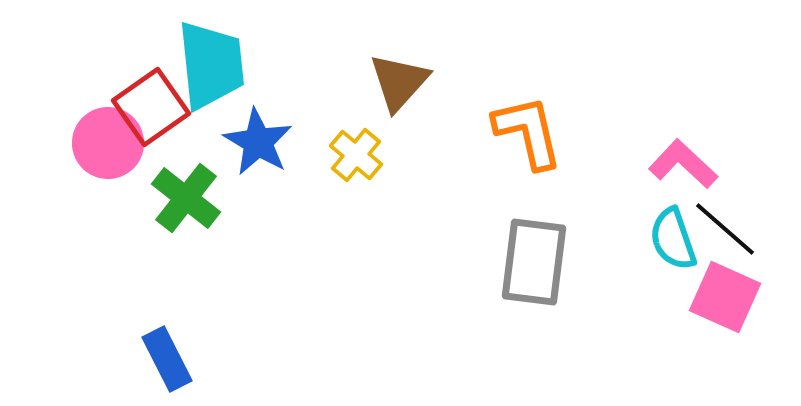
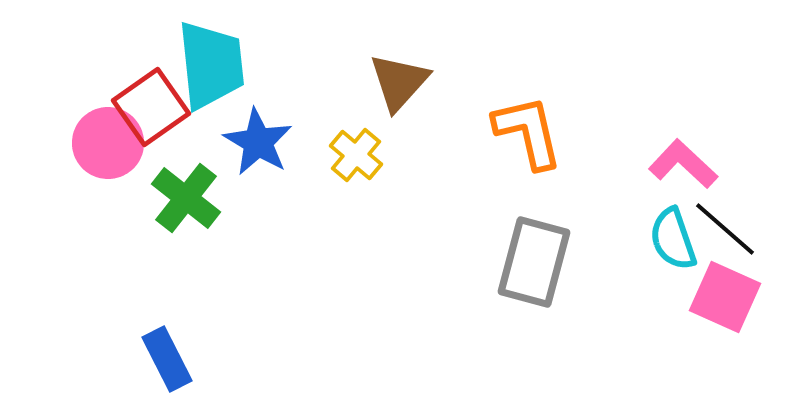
gray rectangle: rotated 8 degrees clockwise
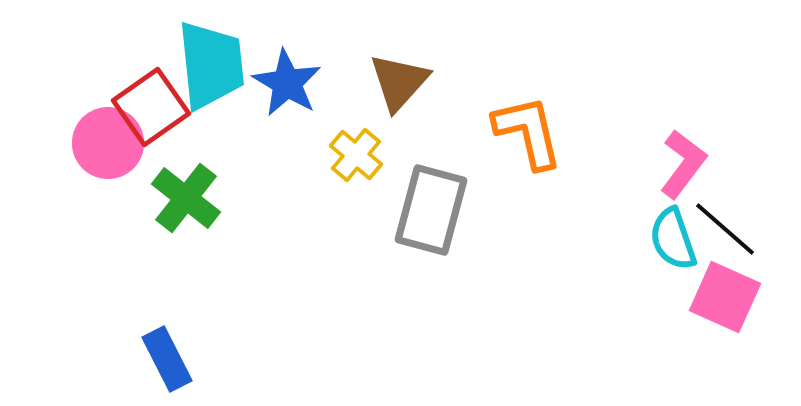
blue star: moved 29 px right, 59 px up
pink L-shape: rotated 84 degrees clockwise
gray rectangle: moved 103 px left, 52 px up
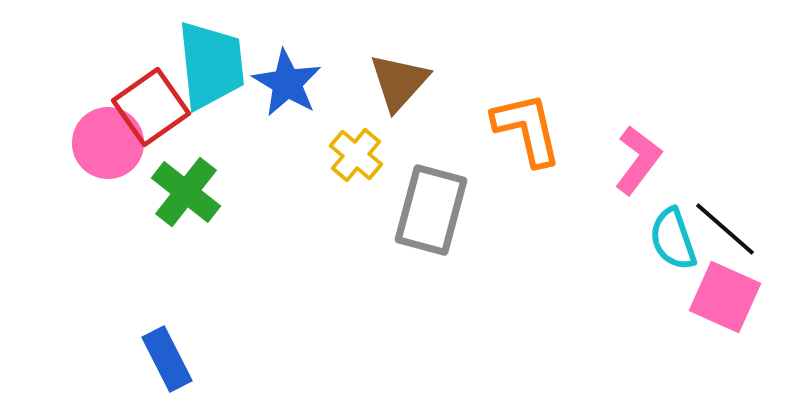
orange L-shape: moved 1 px left, 3 px up
pink L-shape: moved 45 px left, 4 px up
green cross: moved 6 px up
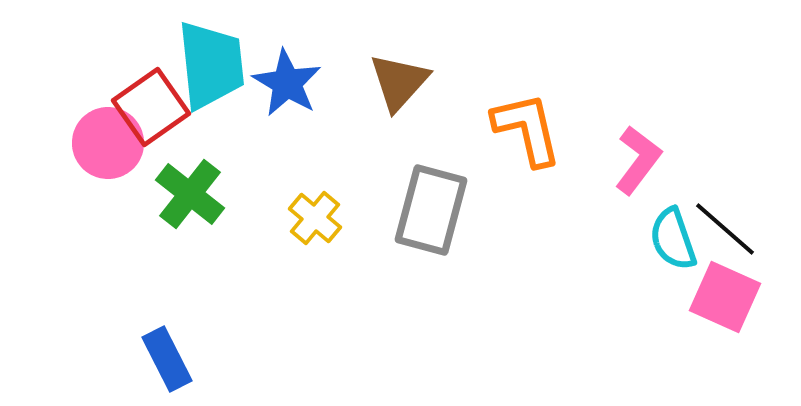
yellow cross: moved 41 px left, 63 px down
green cross: moved 4 px right, 2 px down
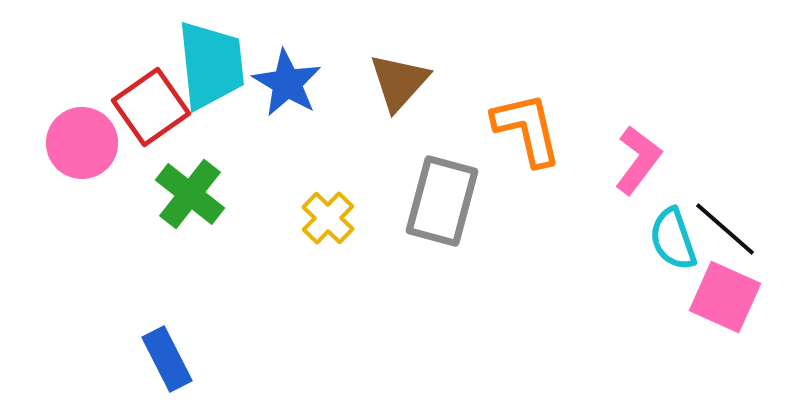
pink circle: moved 26 px left
gray rectangle: moved 11 px right, 9 px up
yellow cross: moved 13 px right; rotated 4 degrees clockwise
